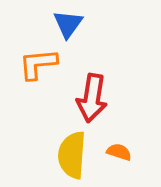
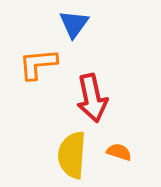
blue triangle: moved 6 px right
red arrow: rotated 21 degrees counterclockwise
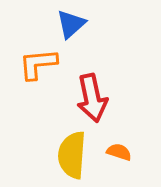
blue triangle: moved 3 px left; rotated 12 degrees clockwise
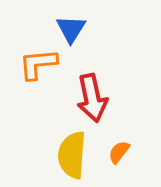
blue triangle: moved 5 px down; rotated 16 degrees counterclockwise
orange semicircle: rotated 70 degrees counterclockwise
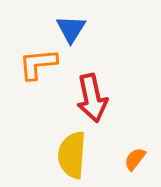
orange semicircle: moved 16 px right, 7 px down
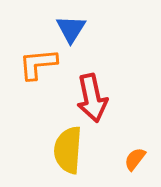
yellow semicircle: moved 4 px left, 5 px up
